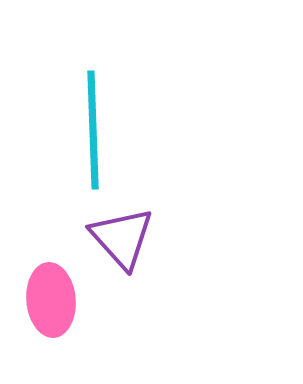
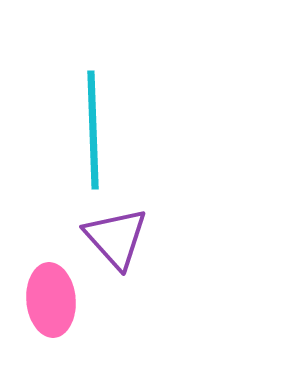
purple triangle: moved 6 px left
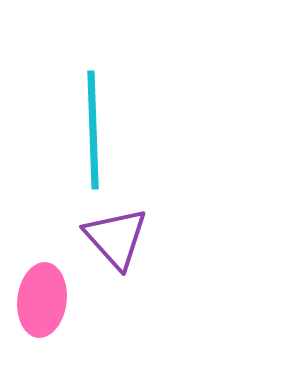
pink ellipse: moved 9 px left; rotated 12 degrees clockwise
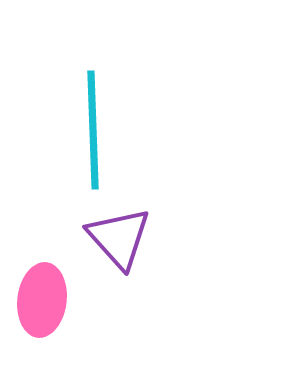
purple triangle: moved 3 px right
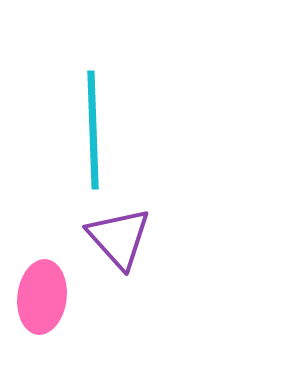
pink ellipse: moved 3 px up
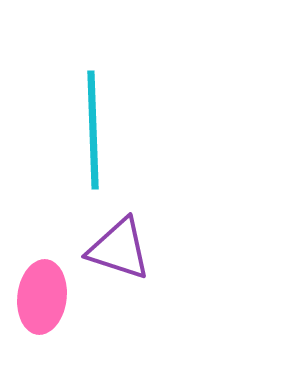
purple triangle: moved 11 px down; rotated 30 degrees counterclockwise
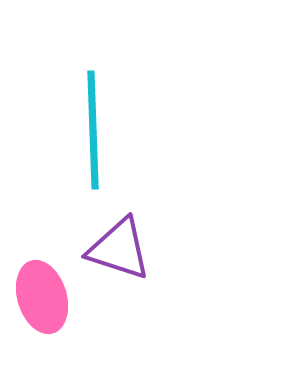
pink ellipse: rotated 24 degrees counterclockwise
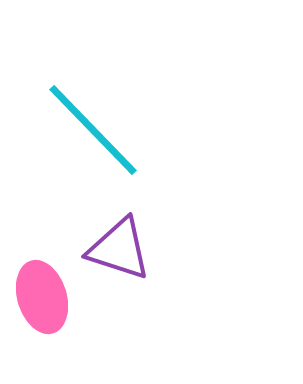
cyan line: rotated 42 degrees counterclockwise
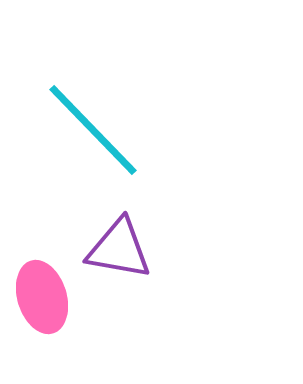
purple triangle: rotated 8 degrees counterclockwise
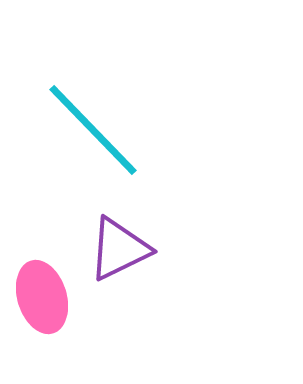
purple triangle: rotated 36 degrees counterclockwise
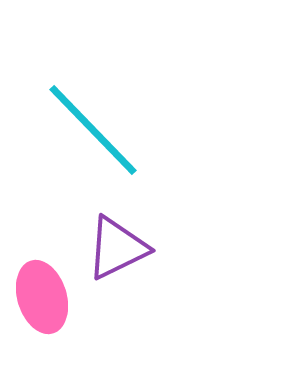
purple triangle: moved 2 px left, 1 px up
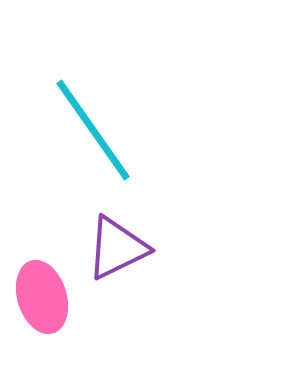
cyan line: rotated 9 degrees clockwise
